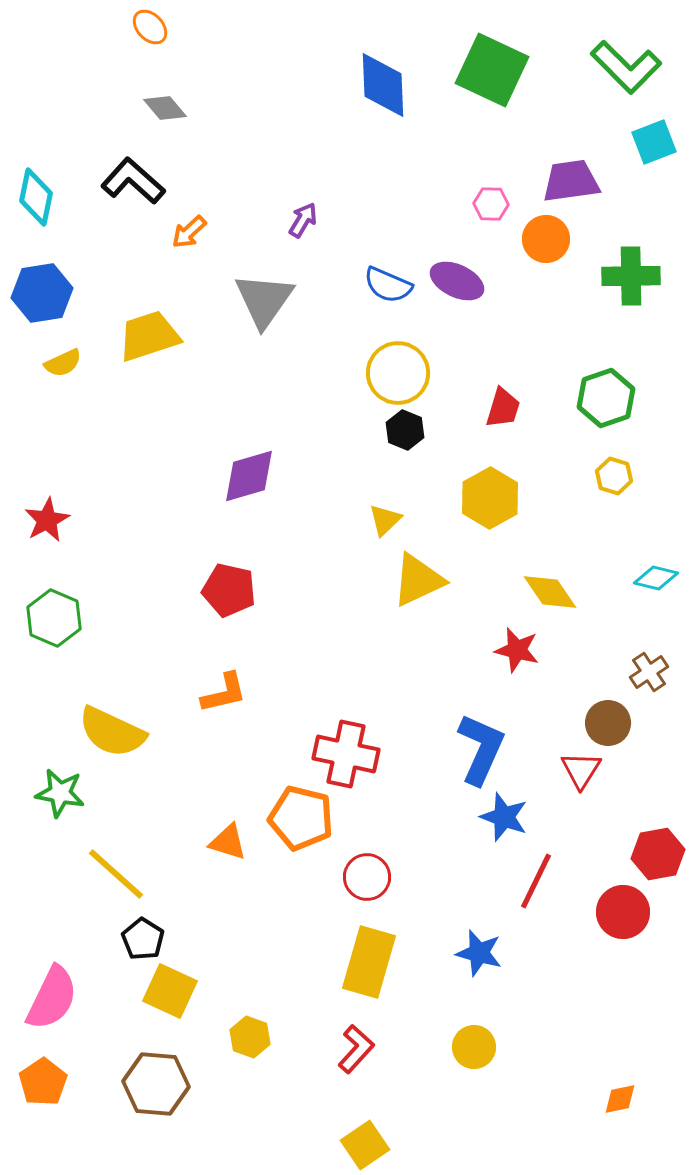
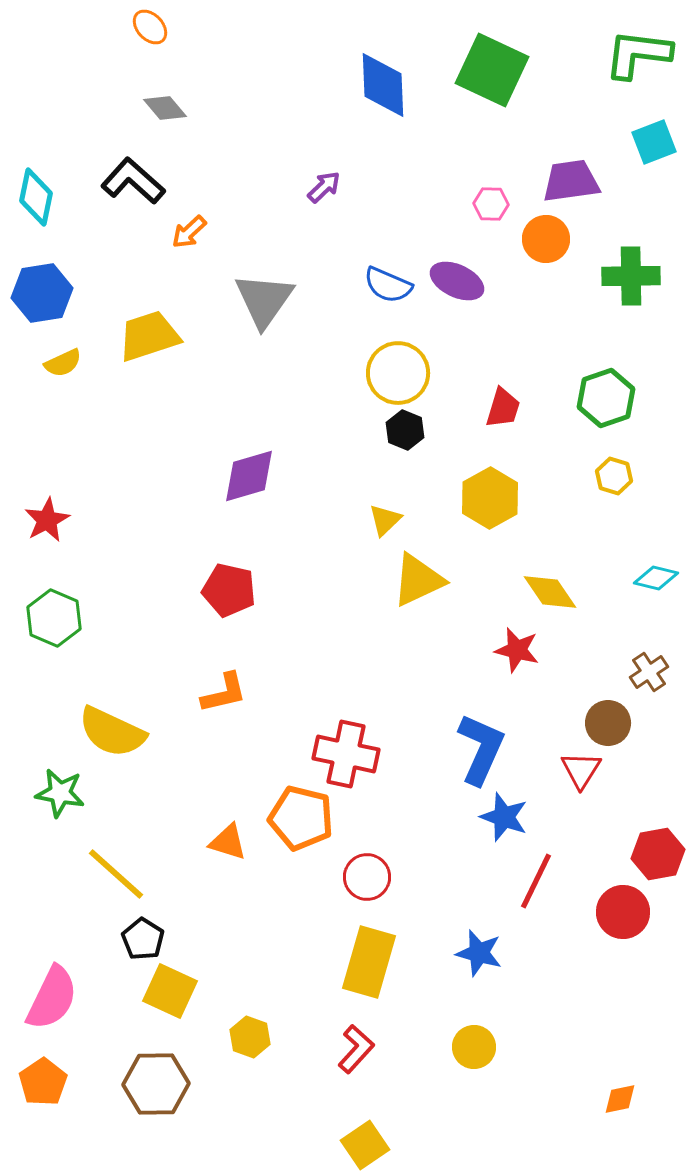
green L-shape at (626, 67): moved 12 px right, 13 px up; rotated 142 degrees clockwise
purple arrow at (303, 220): moved 21 px right, 33 px up; rotated 15 degrees clockwise
brown hexagon at (156, 1084): rotated 6 degrees counterclockwise
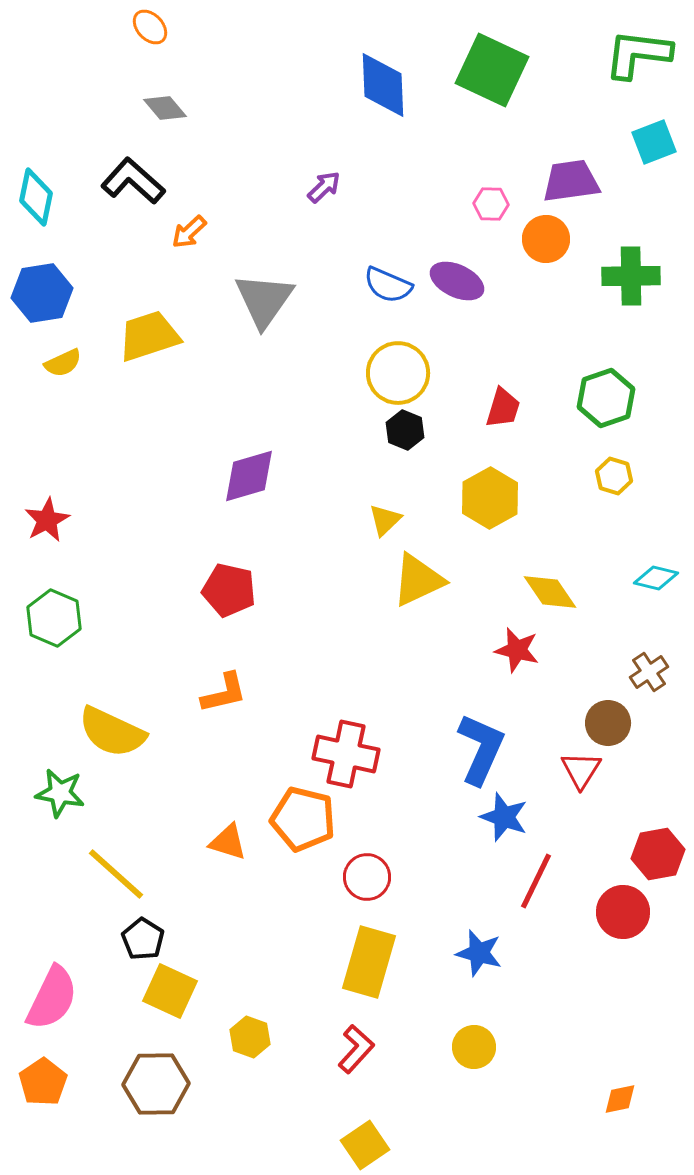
orange pentagon at (301, 818): moved 2 px right, 1 px down
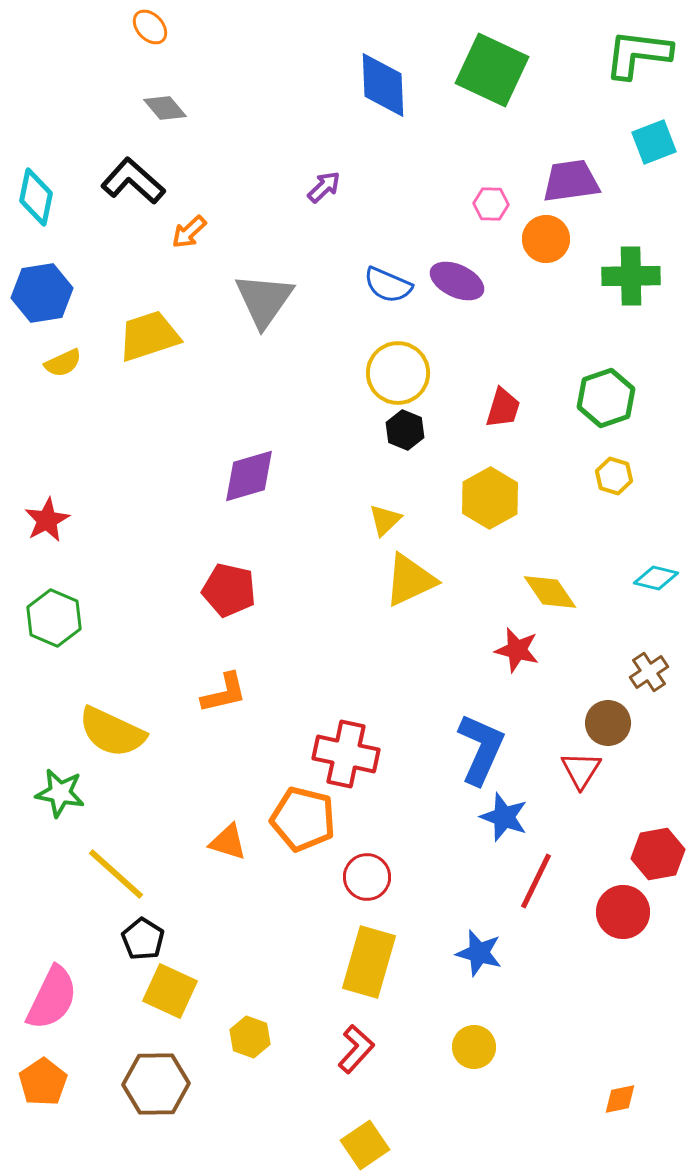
yellow triangle at (418, 580): moved 8 px left
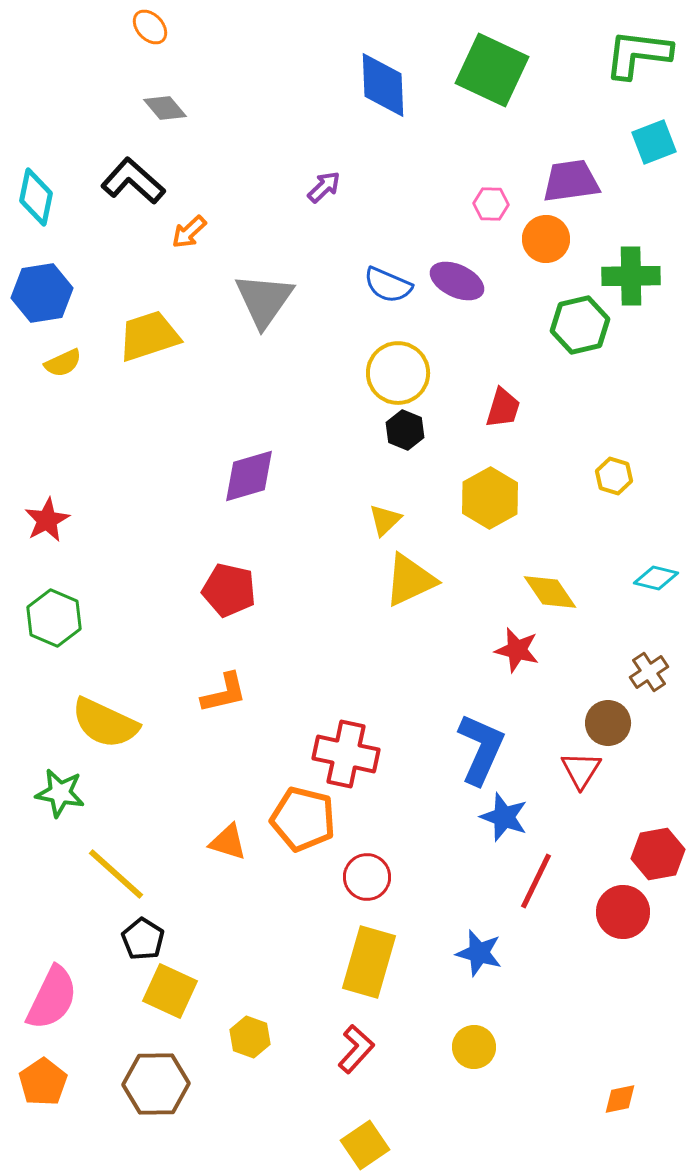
green hexagon at (606, 398): moved 26 px left, 73 px up; rotated 6 degrees clockwise
yellow semicircle at (112, 732): moved 7 px left, 9 px up
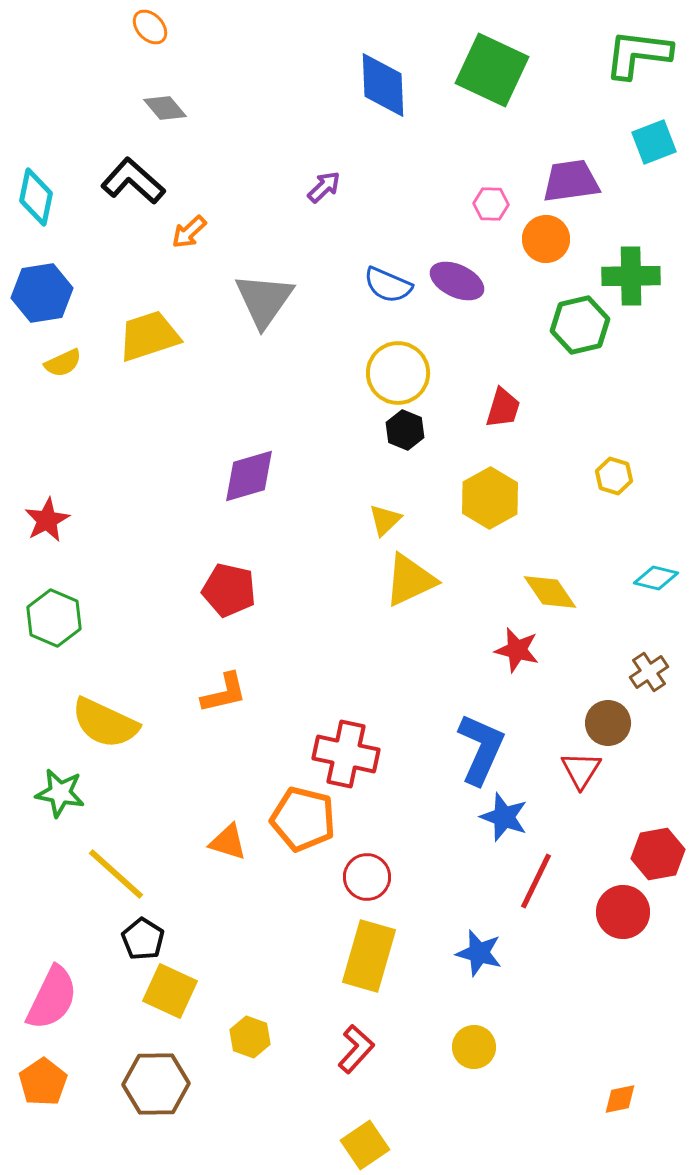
yellow rectangle at (369, 962): moved 6 px up
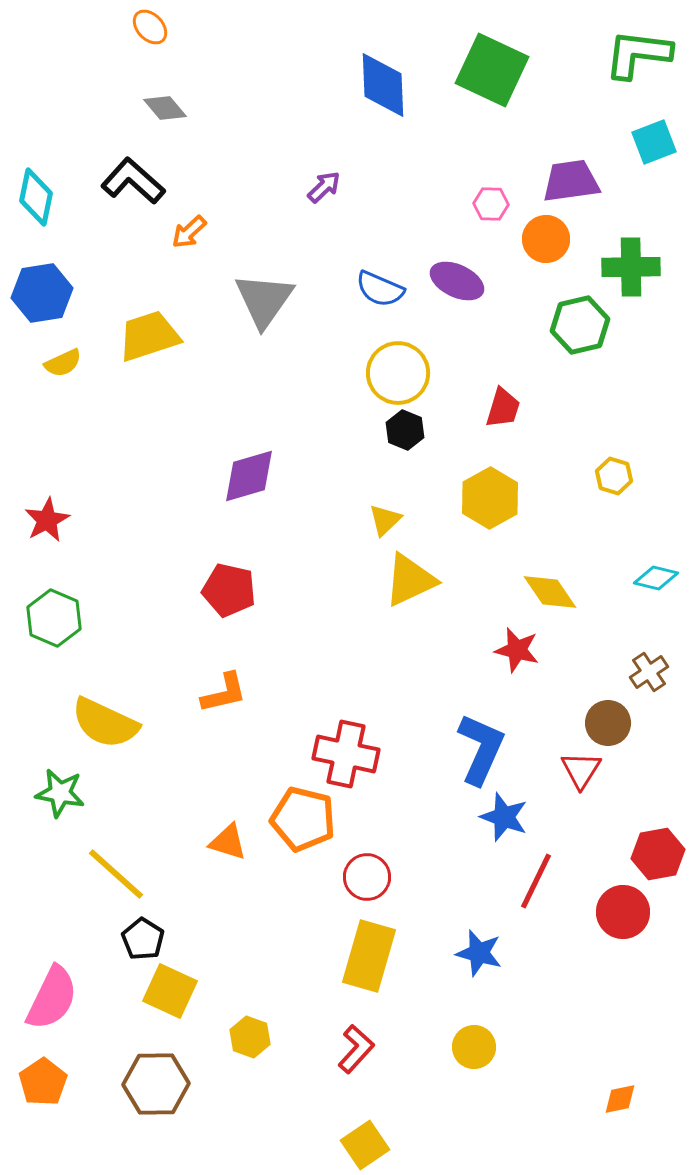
green cross at (631, 276): moved 9 px up
blue semicircle at (388, 285): moved 8 px left, 4 px down
